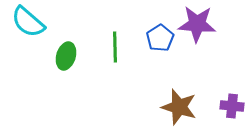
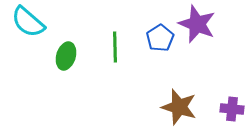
purple star: rotated 18 degrees clockwise
purple cross: moved 3 px down
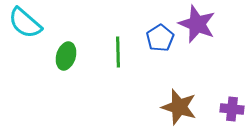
cyan semicircle: moved 3 px left, 1 px down
green line: moved 3 px right, 5 px down
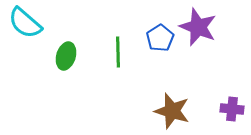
purple star: moved 1 px right, 3 px down
brown star: moved 7 px left, 4 px down
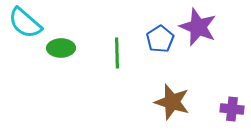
blue pentagon: moved 1 px down
green line: moved 1 px left, 1 px down
green ellipse: moved 5 px left, 8 px up; rotated 72 degrees clockwise
brown star: moved 9 px up
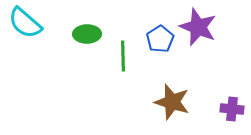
green ellipse: moved 26 px right, 14 px up
green line: moved 6 px right, 3 px down
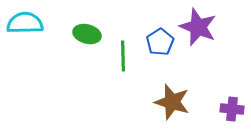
cyan semicircle: rotated 138 degrees clockwise
green ellipse: rotated 16 degrees clockwise
blue pentagon: moved 3 px down
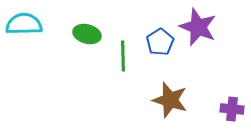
cyan semicircle: moved 1 px left, 1 px down
brown star: moved 2 px left, 2 px up
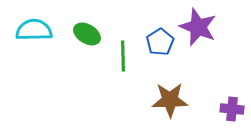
cyan semicircle: moved 10 px right, 6 px down
green ellipse: rotated 16 degrees clockwise
brown star: rotated 18 degrees counterclockwise
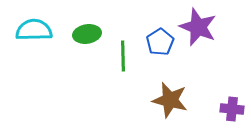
green ellipse: rotated 40 degrees counterclockwise
brown star: rotated 15 degrees clockwise
